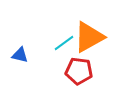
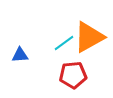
blue triangle: rotated 18 degrees counterclockwise
red pentagon: moved 6 px left, 4 px down; rotated 12 degrees counterclockwise
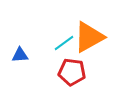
red pentagon: moved 1 px left, 3 px up; rotated 12 degrees clockwise
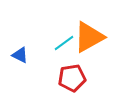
blue triangle: rotated 30 degrees clockwise
red pentagon: moved 6 px down; rotated 16 degrees counterclockwise
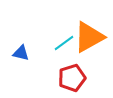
blue triangle: moved 1 px right, 2 px up; rotated 12 degrees counterclockwise
red pentagon: rotated 8 degrees counterclockwise
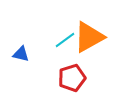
cyan line: moved 1 px right, 3 px up
blue triangle: moved 1 px down
